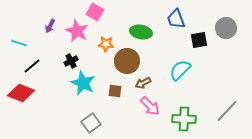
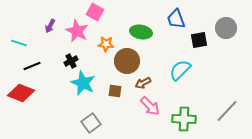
black line: rotated 18 degrees clockwise
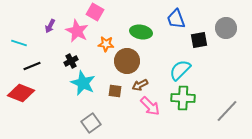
brown arrow: moved 3 px left, 2 px down
green cross: moved 1 px left, 21 px up
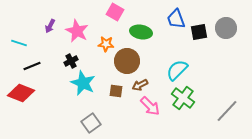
pink square: moved 20 px right
black square: moved 8 px up
cyan semicircle: moved 3 px left
brown square: moved 1 px right
green cross: rotated 35 degrees clockwise
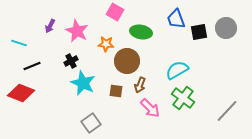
cyan semicircle: rotated 15 degrees clockwise
brown arrow: rotated 42 degrees counterclockwise
pink arrow: moved 2 px down
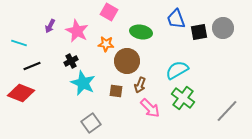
pink square: moved 6 px left
gray circle: moved 3 px left
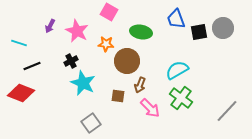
brown square: moved 2 px right, 5 px down
green cross: moved 2 px left
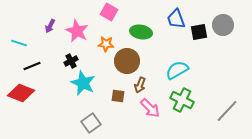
gray circle: moved 3 px up
green cross: moved 1 px right, 2 px down; rotated 10 degrees counterclockwise
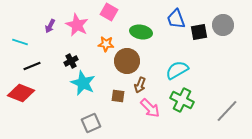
pink star: moved 6 px up
cyan line: moved 1 px right, 1 px up
gray square: rotated 12 degrees clockwise
